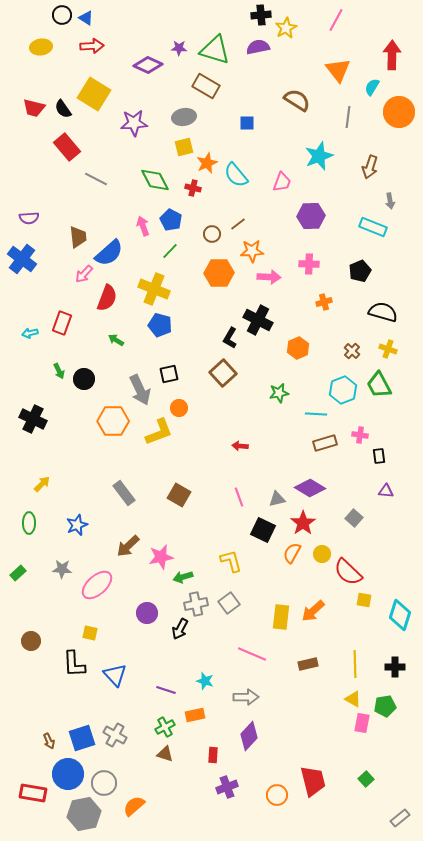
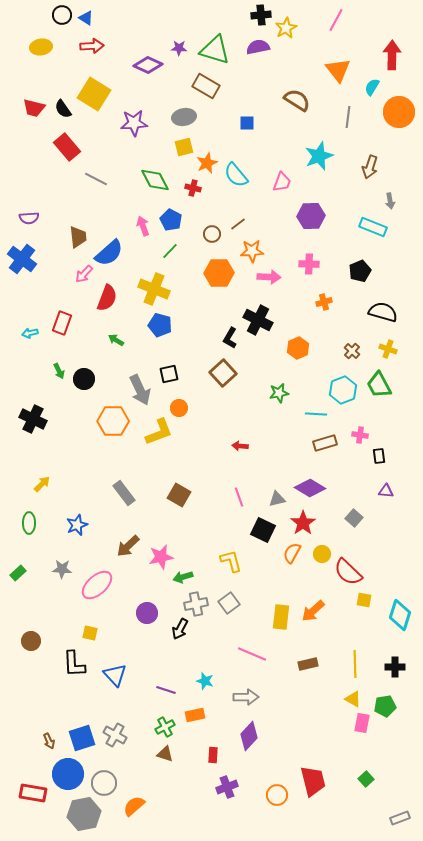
gray rectangle at (400, 818): rotated 18 degrees clockwise
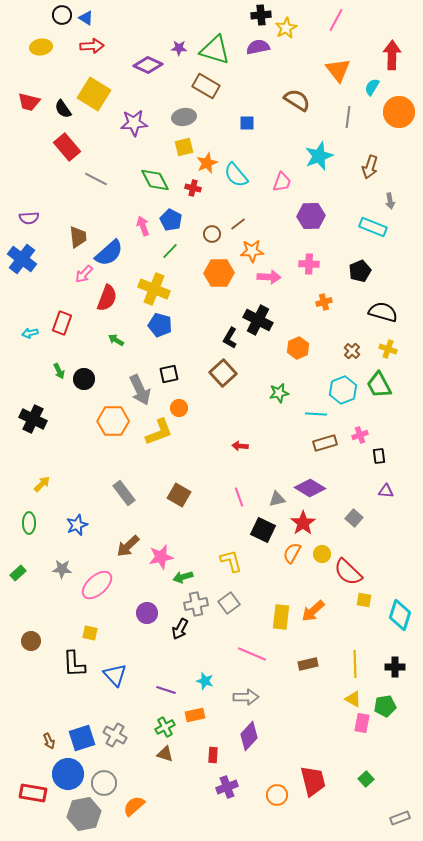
red trapezoid at (34, 108): moved 5 px left, 6 px up
pink cross at (360, 435): rotated 28 degrees counterclockwise
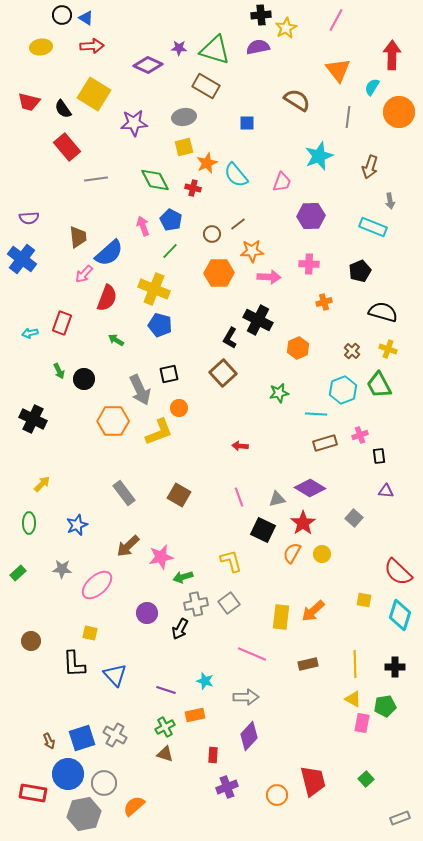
gray line at (96, 179): rotated 35 degrees counterclockwise
red semicircle at (348, 572): moved 50 px right
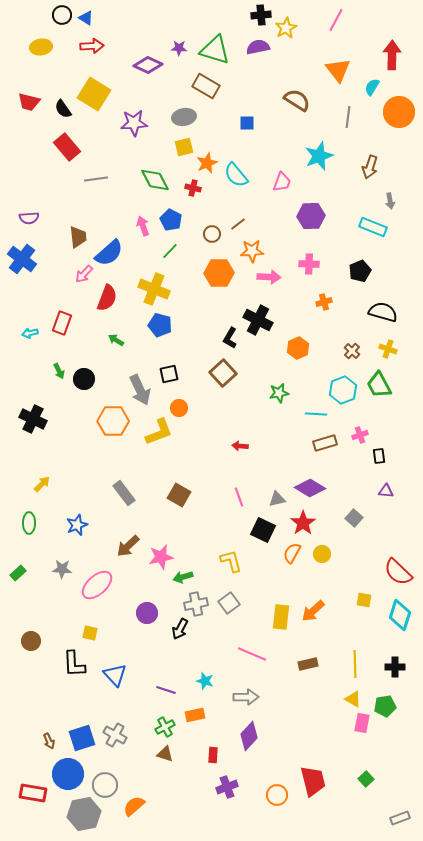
gray circle at (104, 783): moved 1 px right, 2 px down
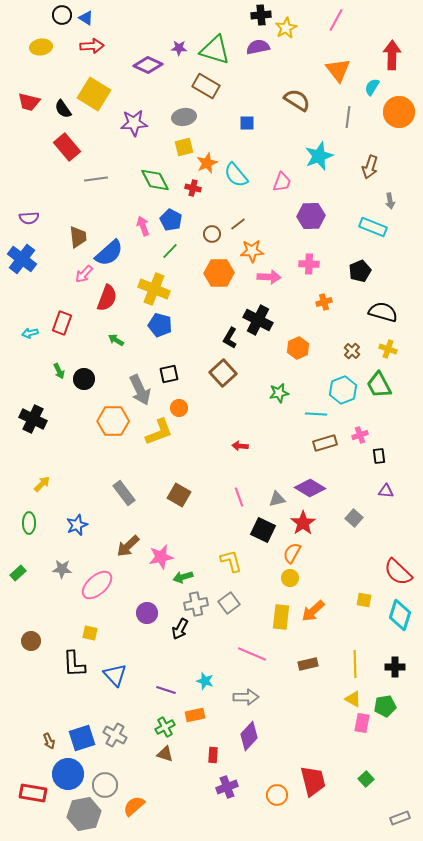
yellow circle at (322, 554): moved 32 px left, 24 px down
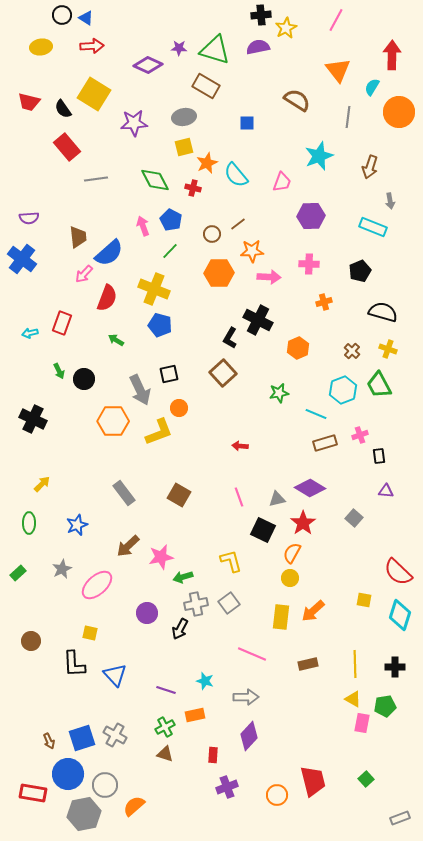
cyan line at (316, 414): rotated 20 degrees clockwise
gray star at (62, 569): rotated 30 degrees counterclockwise
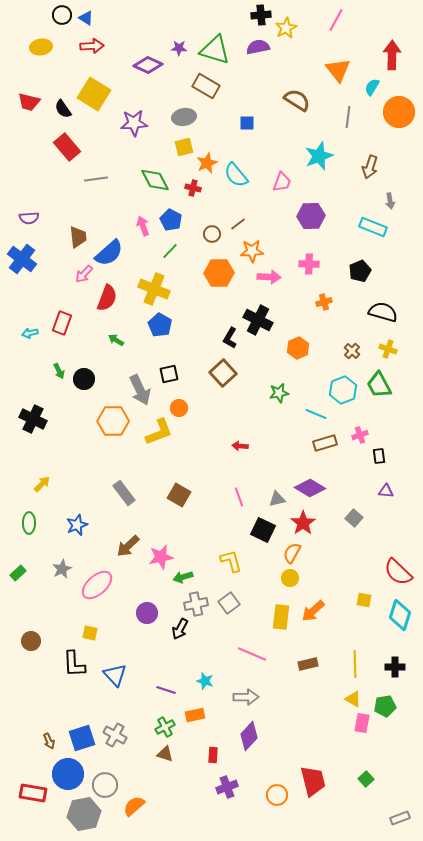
blue pentagon at (160, 325): rotated 15 degrees clockwise
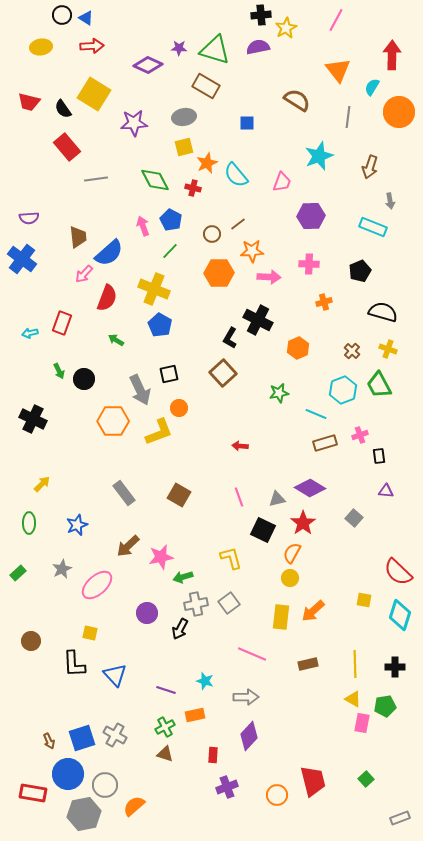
yellow L-shape at (231, 561): moved 3 px up
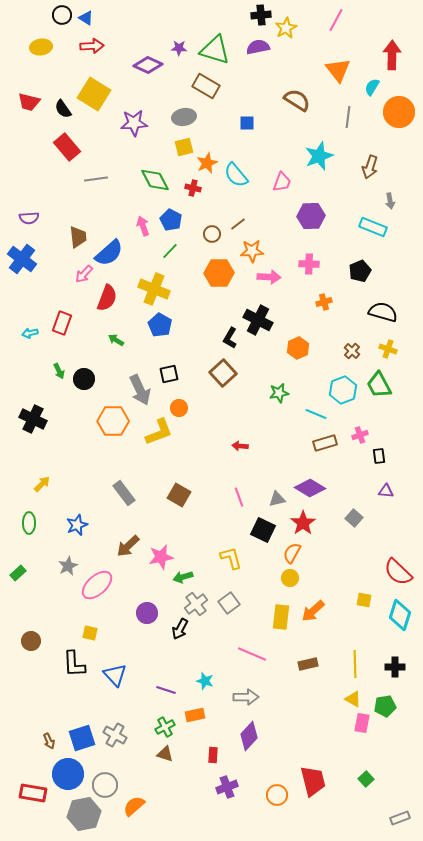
gray star at (62, 569): moved 6 px right, 3 px up
gray cross at (196, 604): rotated 25 degrees counterclockwise
